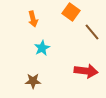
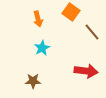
orange arrow: moved 5 px right
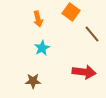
brown line: moved 2 px down
red arrow: moved 2 px left, 1 px down
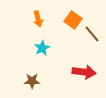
orange square: moved 2 px right, 8 px down
brown star: moved 1 px left
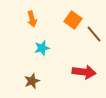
orange arrow: moved 6 px left
brown line: moved 2 px right
cyan star: rotated 14 degrees clockwise
brown star: rotated 21 degrees counterclockwise
